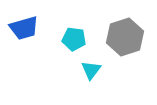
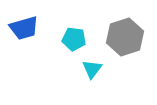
cyan triangle: moved 1 px right, 1 px up
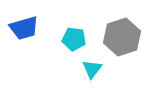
gray hexagon: moved 3 px left
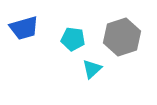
cyan pentagon: moved 1 px left
cyan triangle: rotated 10 degrees clockwise
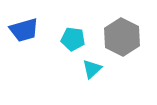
blue trapezoid: moved 2 px down
gray hexagon: rotated 15 degrees counterclockwise
